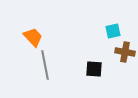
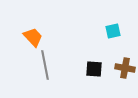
brown cross: moved 16 px down
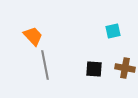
orange trapezoid: moved 1 px up
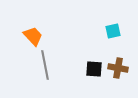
brown cross: moved 7 px left
